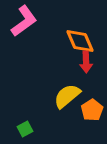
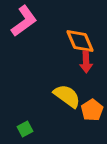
yellow semicircle: rotated 76 degrees clockwise
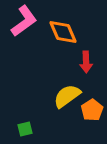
orange diamond: moved 17 px left, 9 px up
yellow semicircle: rotated 72 degrees counterclockwise
green square: rotated 14 degrees clockwise
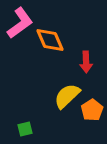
pink L-shape: moved 4 px left, 2 px down
orange diamond: moved 13 px left, 8 px down
yellow semicircle: rotated 8 degrees counterclockwise
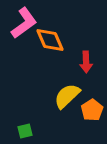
pink L-shape: moved 4 px right
green square: moved 2 px down
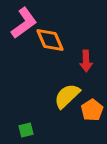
red arrow: moved 1 px up
green square: moved 1 px right, 1 px up
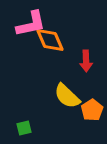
pink L-shape: moved 7 px right, 1 px down; rotated 24 degrees clockwise
yellow semicircle: rotated 92 degrees counterclockwise
green square: moved 2 px left, 2 px up
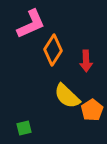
pink L-shape: rotated 12 degrees counterclockwise
orange diamond: moved 3 px right, 10 px down; rotated 56 degrees clockwise
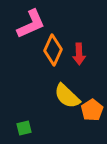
orange diamond: rotated 8 degrees counterclockwise
red arrow: moved 7 px left, 7 px up
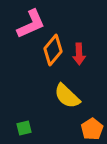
orange diamond: rotated 16 degrees clockwise
orange pentagon: moved 19 px down
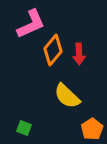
green square: rotated 35 degrees clockwise
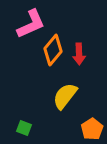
yellow semicircle: moved 2 px left; rotated 84 degrees clockwise
